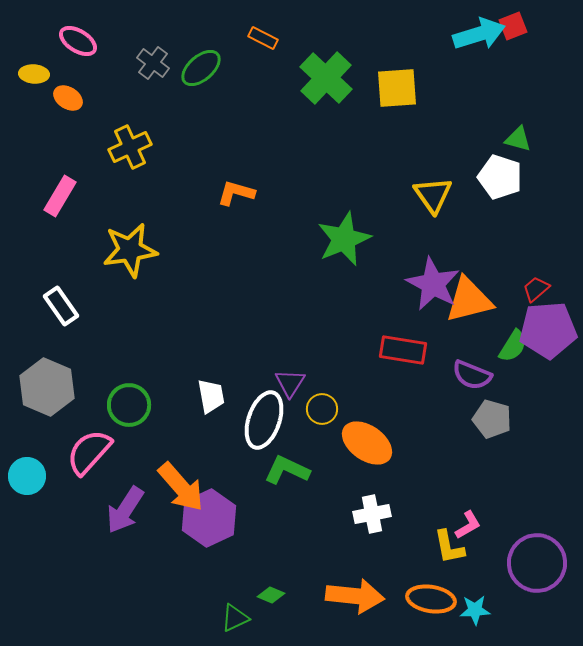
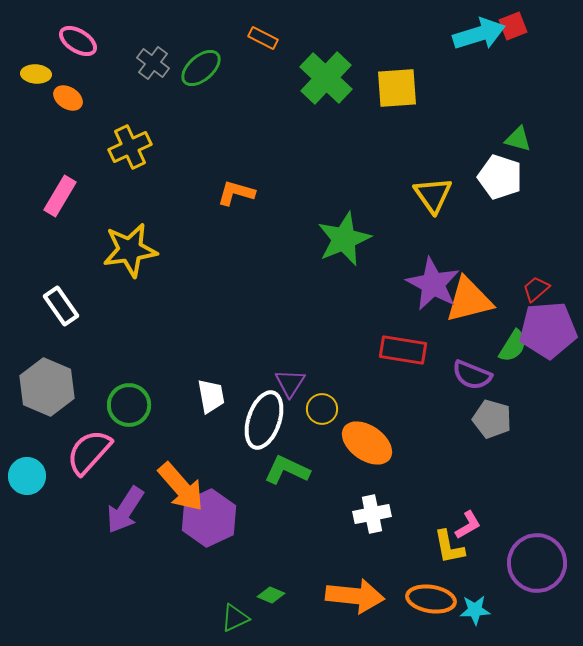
yellow ellipse at (34, 74): moved 2 px right
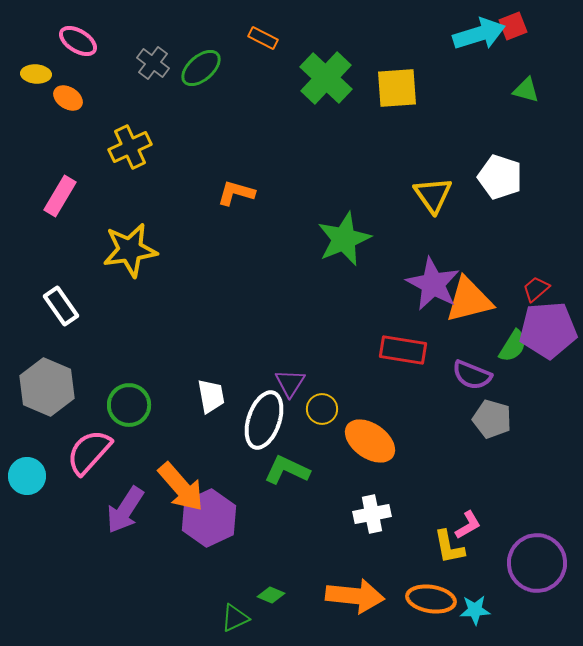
green triangle at (518, 139): moved 8 px right, 49 px up
orange ellipse at (367, 443): moved 3 px right, 2 px up
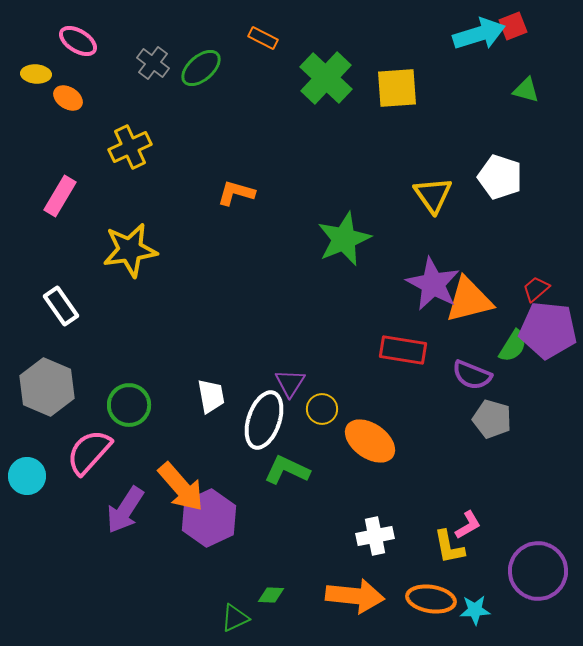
purple pentagon at (548, 330): rotated 10 degrees clockwise
white cross at (372, 514): moved 3 px right, 22 px down
purple circle at (537, 563): moved 1 px right, 8 px down
green diamond at (271, 595): rotated 20 degrees counterclockwise
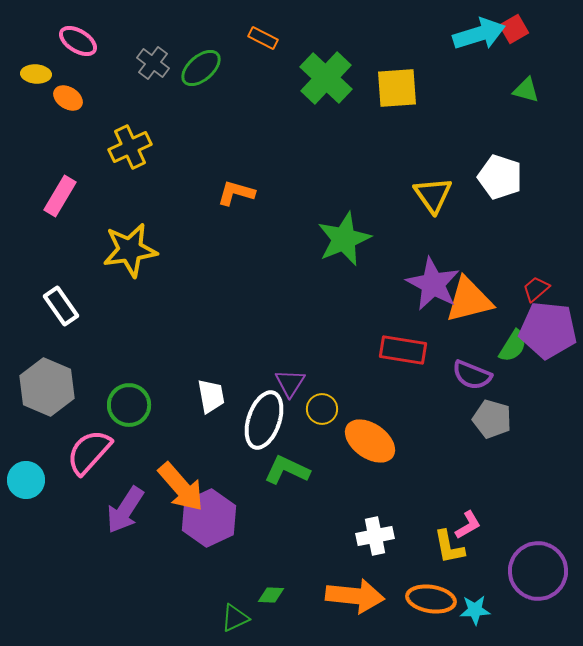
red square at (513, 26): moved 1 px right, 3 px down; rotated 8 degrees counterclockwise
cyan circle at (27, 476): moved 1 px left, 4 px down
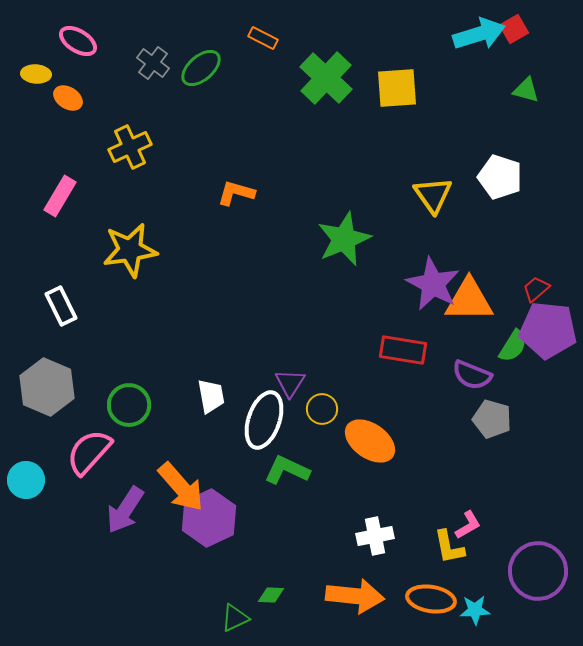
orange triangle at (469, 300): rotated 14 degrees clockwise
white rectangle at (61, 306): rotated 9 degrees clockwise
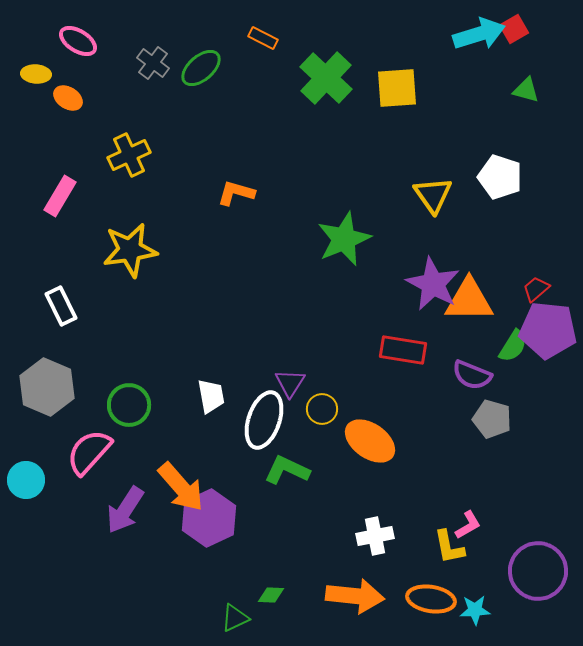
yellow cross at (130, 147): moved 1 px left, 8 px down
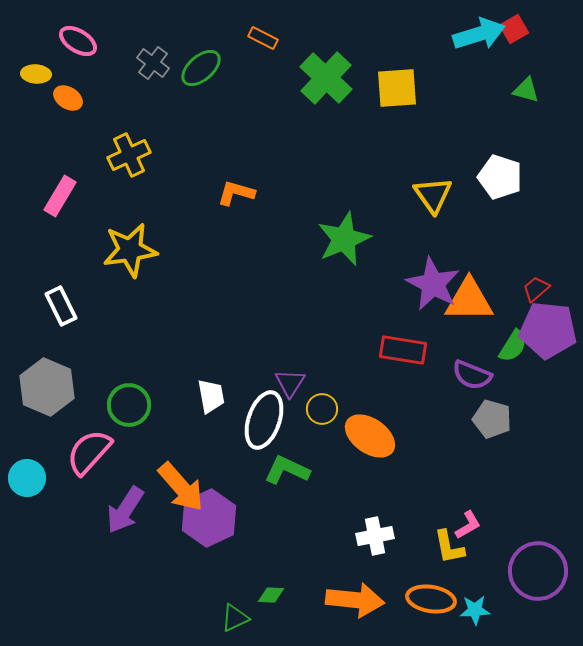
orange ellipse at (370, 441): moved 5 px up
cyan circle at (26, 480): moved 1 px right, 2 px up
orange arrow at (355, 596): moved 4 px down
